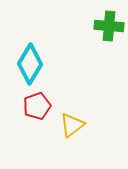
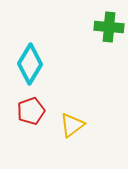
green cross: moved 1 px down
red pentagon: moved 6 px left, 5 px down
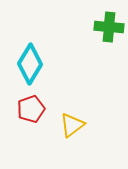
red pentagon: moved 2 px up
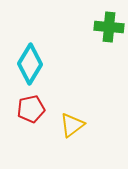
red pentagon: rotated 8 degrees clockwise
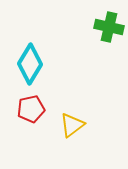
green cross: rotated 8 degrees clockwise
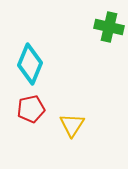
cyan diamond: rotated 9 degrees counterclockwise
yellow triangle: rotated 20 degrees counterclockwise
